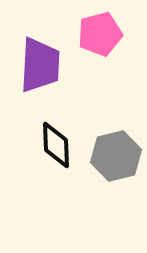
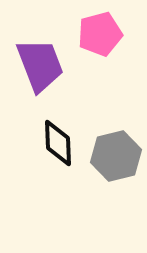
purple trapezoid: rotated 24 degrees counterclockwise
black diamond: moved 2 px right, 2 px up
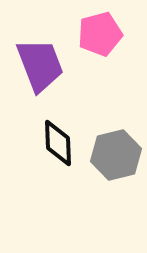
gray hexagon: moved 1 px up
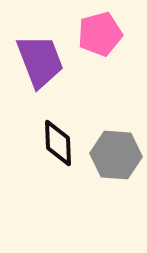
purple trapezoid: moved 4 px up
gray hexagon: rotated 18 degrees clockwise
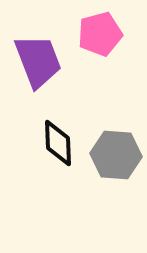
purple trapezoid: moved 2 px left
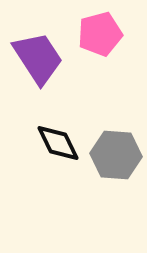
purple trapezoid: moved 3 px up; rotated 12 degrees counterclockwise
black diamond: rotated 24 degrees counterclockwise
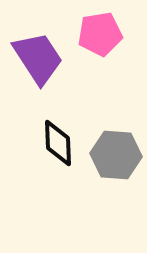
pink pentagon: rotated 6 degrees clockwise
black diamond: rotated 24 degrees clockwise
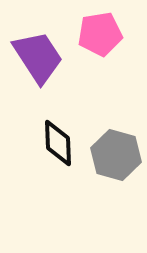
purple trapezoid: moved 1 px up
gray hexagon: rotated 12 degrees clockwise
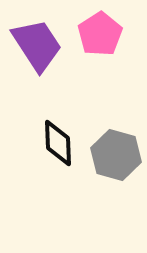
pink pentagon: rotated 24 degrees counterclockwise
purple trapezoid: moved 1 px left, 12 px up
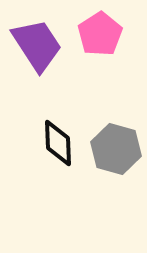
gray hexagon: moved 6 px up
